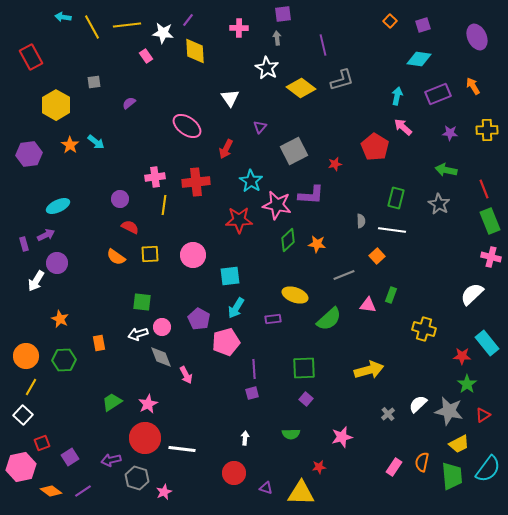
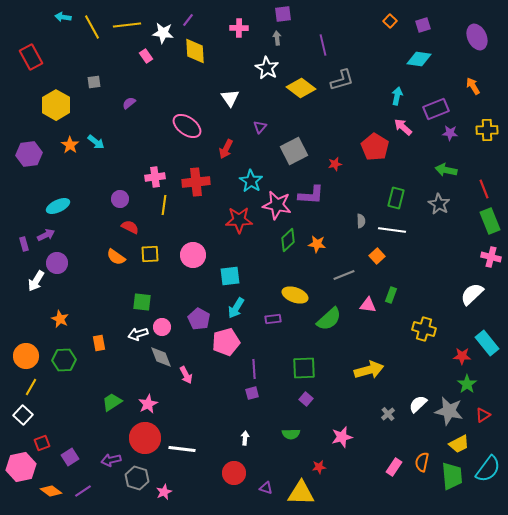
purple rectangle at (438, 94): moved 2 px left, 15 px down
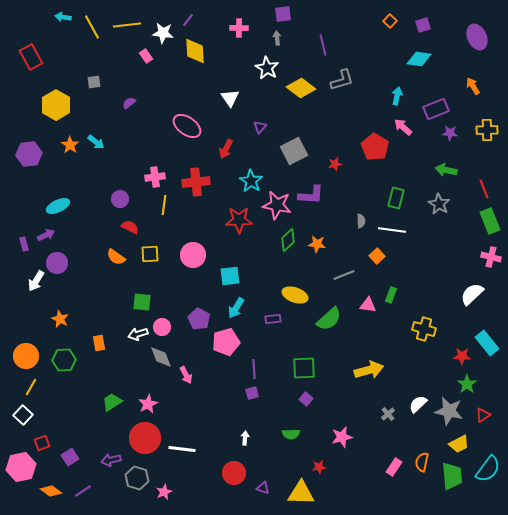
purple triangle at (266, 488): moved 3 px left
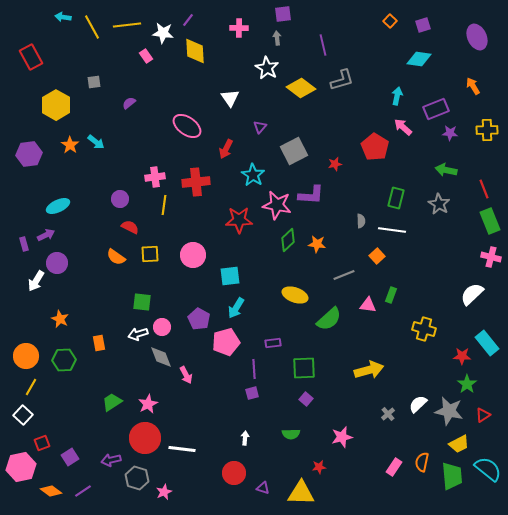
cyan star at (251, 181): moved 2 px right, 6 px up
purple rectangle at (273, 319): moved 24 px down
cyan semicircle at (488, 469): rotated 88 degrees counterclockwise
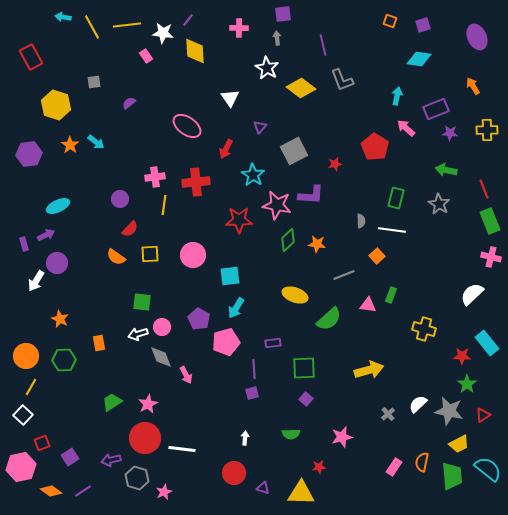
orange square at (390, 21): rotated 24 degrees counterclockwise
gray L-shape at (342, 80): rotated 85 degrees clockwise
yellow hexagon at (56, 105): rotated 12 degrees counterclockwise
pink arrow at (403, 127): moved 3 px right, 1 px down
red semicircle at (130, 227): moved 2 px down; rotated 108 degrees clockwise
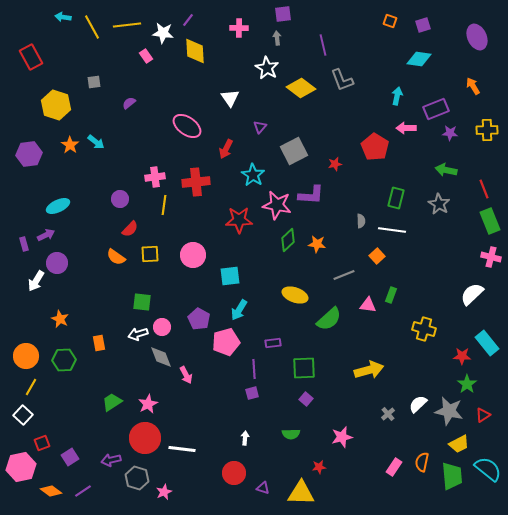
pink arrow at (406, 128): rotated 42 degrees counterclockwise
cyan arrow at (236, 308): moved 3 px right, 2 px down
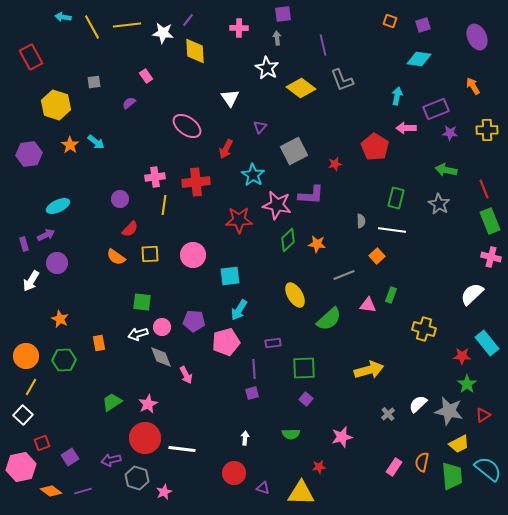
pink rectangle at (146, 56): moved 20 px down
white arrow at (36, 281): moved 5 px left
yellow ellipse at (295, 295): rotated 40 degrees clockwise
purple pentagon at (199, 319): moved 5 px left, 2 px down; rotated 25 degrees counterclockwise
purple line at (83, 491): rotated 18 degrees clockwise
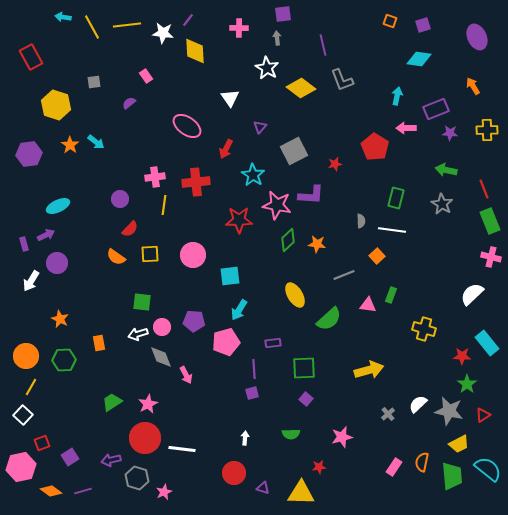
gray star at (439, 204): moved 3 px right
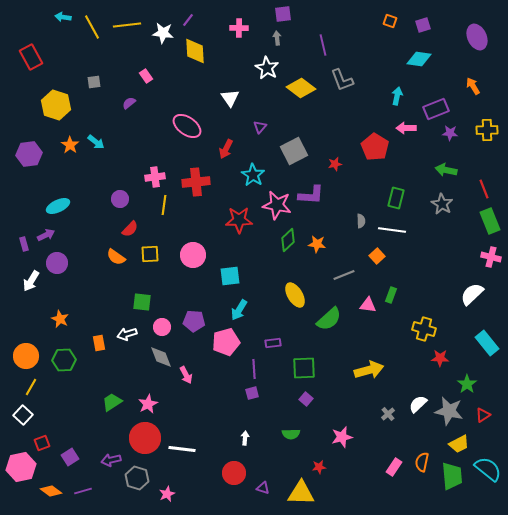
white arrow at (138, 334): moved 11 px left
red star at (462, 356): moved 22 px left, 2 px down
pink star at (164, 492): moved 3 px right, 2 px down
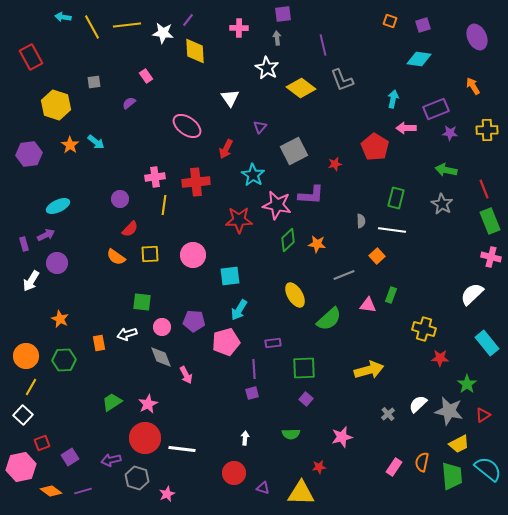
cyan arrow at (397, 96): moved 4 px left, 3 px down
